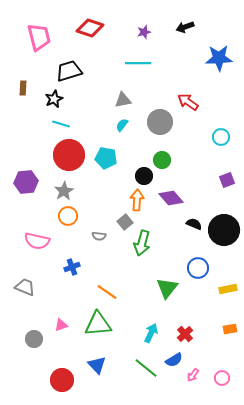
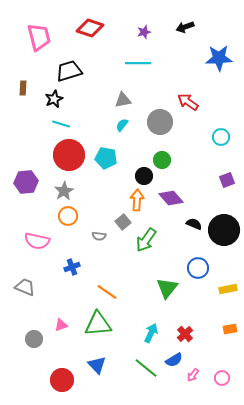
gray square at (125, 222): moved 2 px left
green arrow at (142, 243): moved 4 px right, 3 px up; rotated 20 degrees clockwise
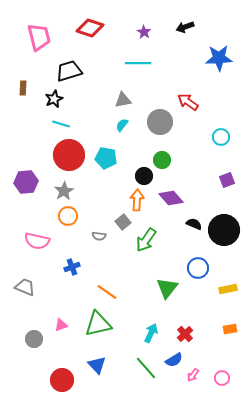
purple star at (144, 32): rotated 24 degrees counterclockwise
green triangle at (98, 324): rotated 8 degrees counterclockwise
green line at (146, 368): rotated 10 degrees clockwise
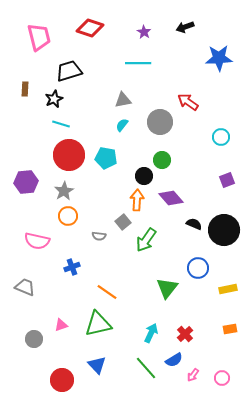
brown rectangle at (23, 88): moved 2 px right, 1 px down
